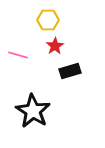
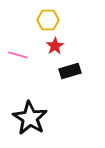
black star: moved 3 px left, 7 px down
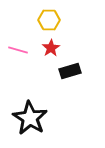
yellow hexagon: moved 1 px right
red star: moved 4 px left, 2 px down
pink line: moved 5 px up
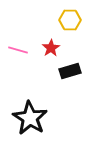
yellow hexagon: moved 21 px right
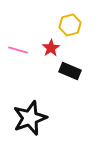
yellow hexagon: moved 5 px down; rotated 15 degrees counterclockwise
black rectangle: rotated 40 degrees clockwise
black star: rotated 20 degrees clockwise
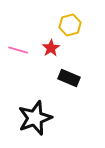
black rectangle: moved 1 px left, 7 px down
black star: moved 5 px right
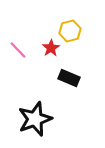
yellow hexagon: moved 6 px down
pink line: rotated 30 degrees clockwise
black star: moved 1 px down
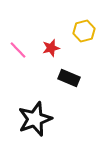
yellow hexagon: moved 14 px right
red star: rotated 18 degrees clockwise
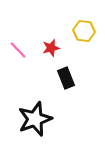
yellow hexagon: rotated 20 degrees clockwise
black rectangle: moved 3 px left; rotated 45 degrees clockwise
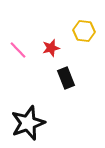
black star: moved 7 px left, 4 px down
